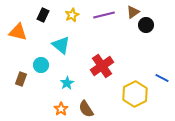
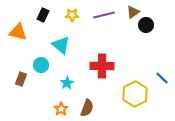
yellow star: rotated 24 degrees clockwise
red cross: rotated 35 degrees clockwise
blue line: rotated 16 degrees clockwise
brown semicircle: moved 1 px right, 1 px up; rotated 126 degrees counterclockwise
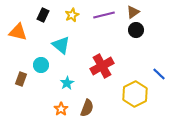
yellow star: rotated 24 degrees counterclockwise
black circle: moved 10 px left, 5 px down
red cross: rotated 30 degrees counterclockwise
blue line: moved 3 px left, 4 px up
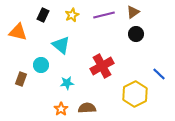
black circle: moved 4 px down
cyan star: rotated 24 degrees clockwise
brown semicircle: rotated 114 degrees counterclockwise
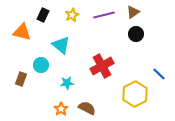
orange triangle: moved 4 px right
brown semicircle: rotated 30 degrees clockwise
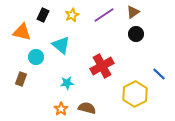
purple line: rotated 20 degrees counterclockwise
cyan circle: moved 5 px left, 8 px up
brown semicircle: rotated 12 degrees counterclockwise
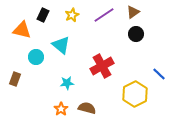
orange triangle: moved 2 px up
brown rectangle: moved 6 px left
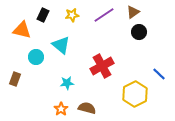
yellow star: rotated 16 degrees clockwise
black circle: moved 3 px right, 2 px up
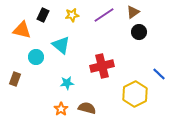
red cross: rotated 15 degrees clockwise
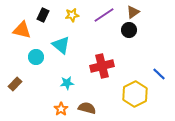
black circle: moved 10 px left, 2 px up
brown rectangle: moved 5 px down; rotated 24 degrees clockwise
